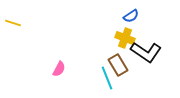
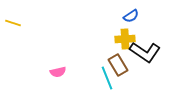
yellow cross: moved 1 px down; rotated 24 degrees counterclockwise
black L-shape: moved 1 px left
pink semicircle: moved 1 px left, 3 px down; rotated 49 degrees clockwise
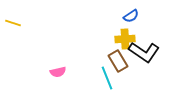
black L-shape: moved 1 px left
brown rectangle: moved 4 px up
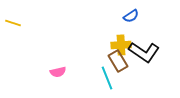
yellow cross: moved 4 px left, 6 px down
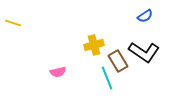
blue semicircle: moved 14 px right
yellow cross: moved 27 px left; rotated 12 degrees counterclockwise
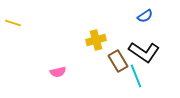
yellow cross: moved 2 px right, 5 px up
cyan line: moved 29 px right, 2 px up
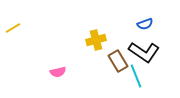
blue semicircle: moved 8 px down; rotated 14 degrees clockwise
yellow line: moved 5 px down; rotated 49 degrees counterclockwise
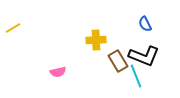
blue semicircle: rotated 84 degrees clockwise
yellow cross: rotated 12 degrees clockwise
black L-shape: moved 4 px down; rotated 12 degrees counterclockwise
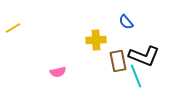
blue semicircle: moved 19 px left, 2 px up; rotated 14 degrees counterclockwise
brown rectangle: rotated 20 degrees clockwise
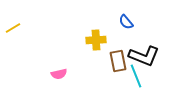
pink semicircle: moved 1 px right, 2 px down
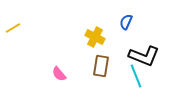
blue semicircle: rotated 63 degrees clockwise
yellow cross: moved 1 px left, 3 px up; rotated 30 degrees clockwise
brown rectangle: moved 17 px left, 5 px down; rotated 20 degrees clockwise
pink semicircle: rotated 63 degrees clockwise
